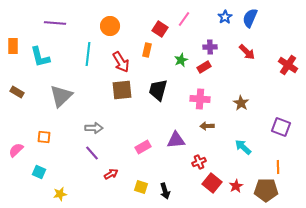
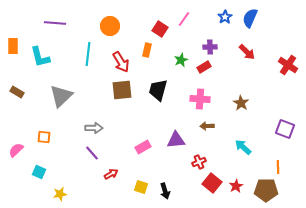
purple square at (281, 127): moved 4 px right, 2 px down
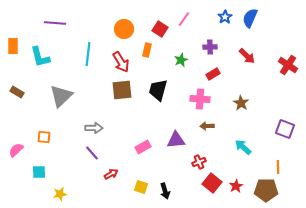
orange circle at (110, 26): moved 14 px right, 3 px down
red arrow at (247, 52): moved 4 px down
red rectangle at (204, 67): moved 9 px right, 7 px down
cyan square at (39, 172): rotated 24 degrees counterclockwise
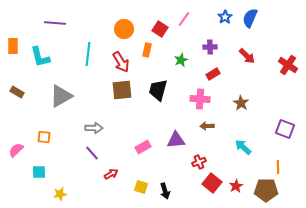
gray triangle at (61, 96): rotated 15 degrees clockwise
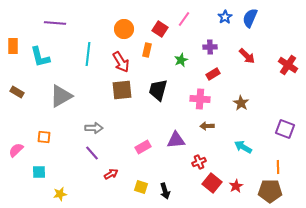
cyan arrow at (243, 147): rotated 12 degrees counterclockwise
brown pentagon at (266, 190): moved 4 px right, 1 px down
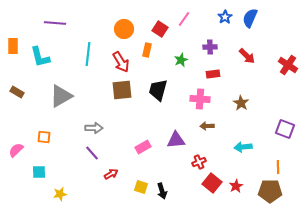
red rectangle at (213, 74): rotated 24 degrees clockwise
cyan arrow at (243, 147): rotated 36 degrees counterclockwise
black arrow at (165, 191): moved 3 px left
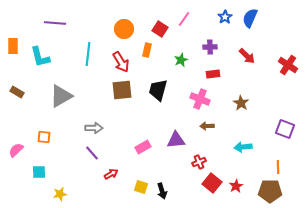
pink cross at (200, 99): rotated 18 degrees clockwise
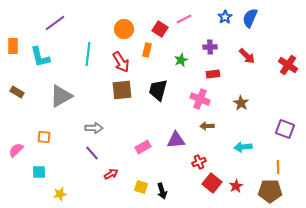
pink line at (184, 19): rotated 28 degrees clockwise
purple line at (55, 23): rotated 40 degrees counterclockwise
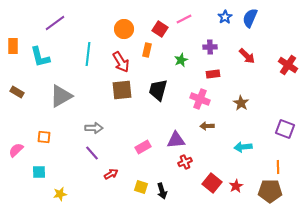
red cross at (199, 162): moved 14 px left
